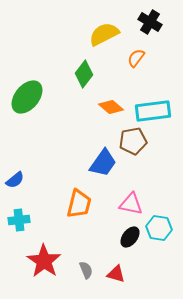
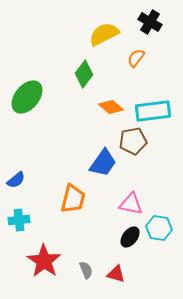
blue semicircle: moved 1 px right
orange trapezoid: moved 6 px left, 5 px up
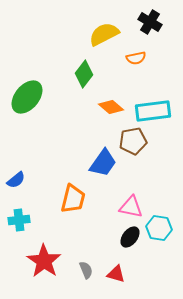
orange semicircle: rotated 138 degrees counterclockwise
pink triangle: moved 3 px down
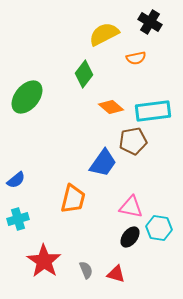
cyan cross: moved 1 px left, 1 px up; rotated 10 degrees counterclockwise
